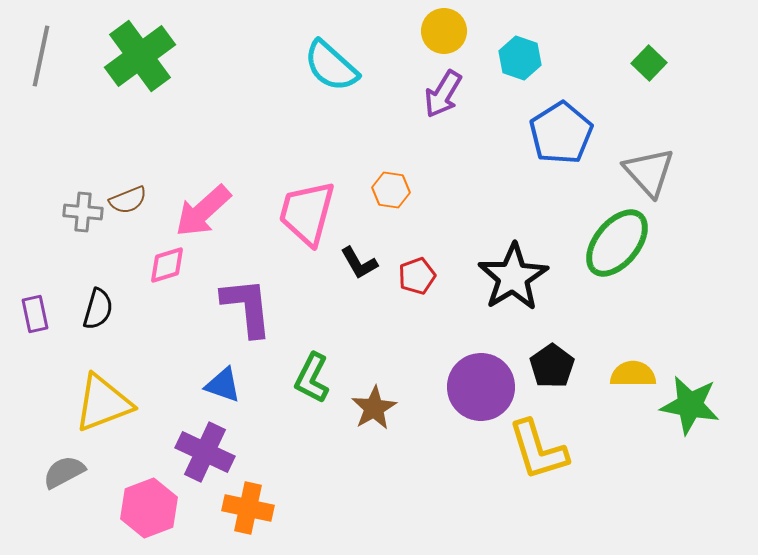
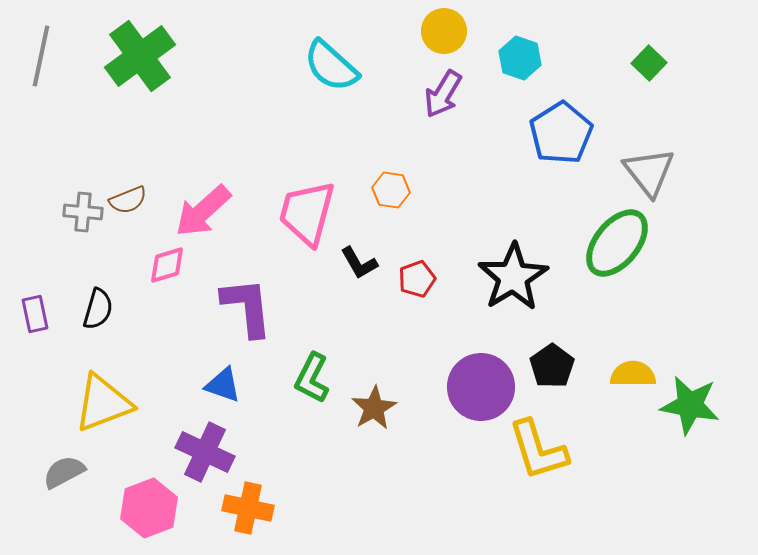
gray triangle: rotated 4 degrees clockwise
red pentagon: moved 3 px down
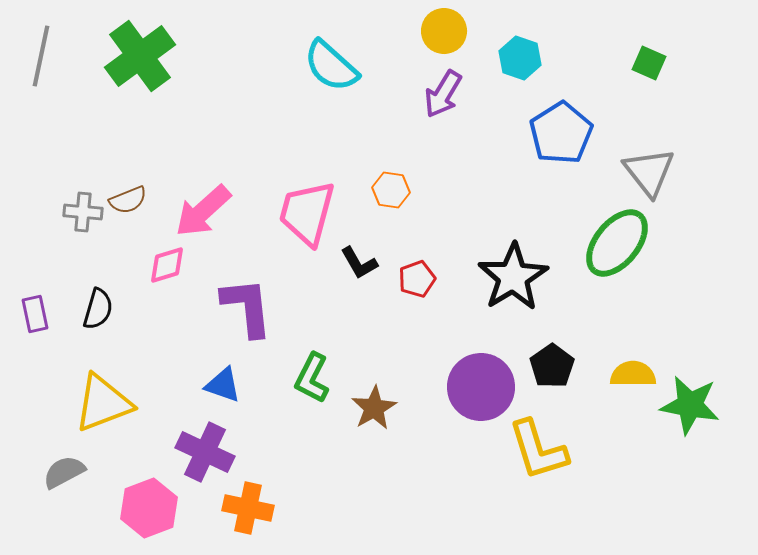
green square: rotated 20 degrees counterclockwise
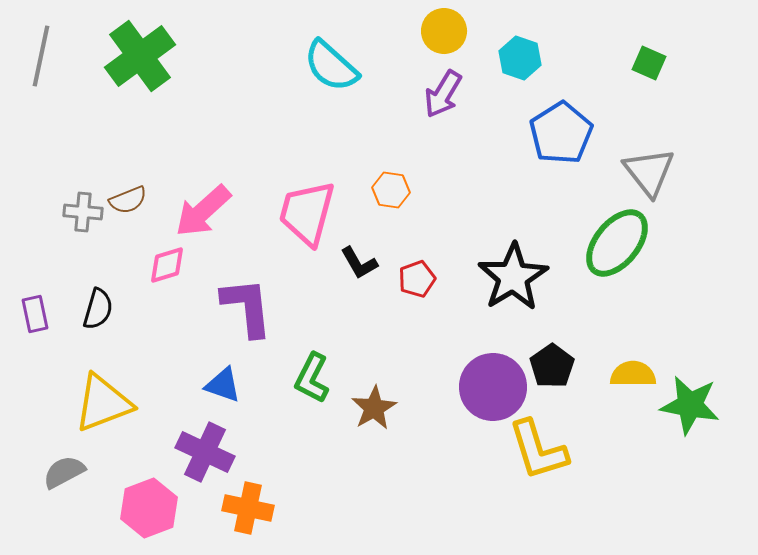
purple circle: moved 12 px right
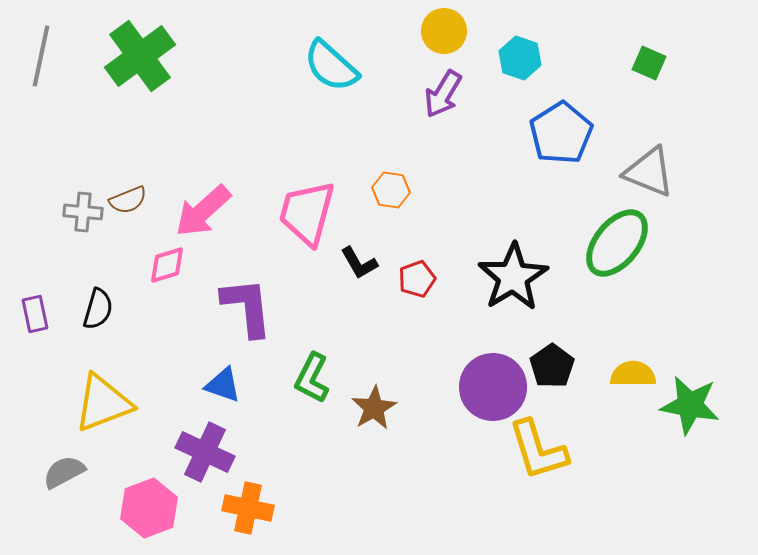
gray triangle: rotated 30 degrees counterclockwise
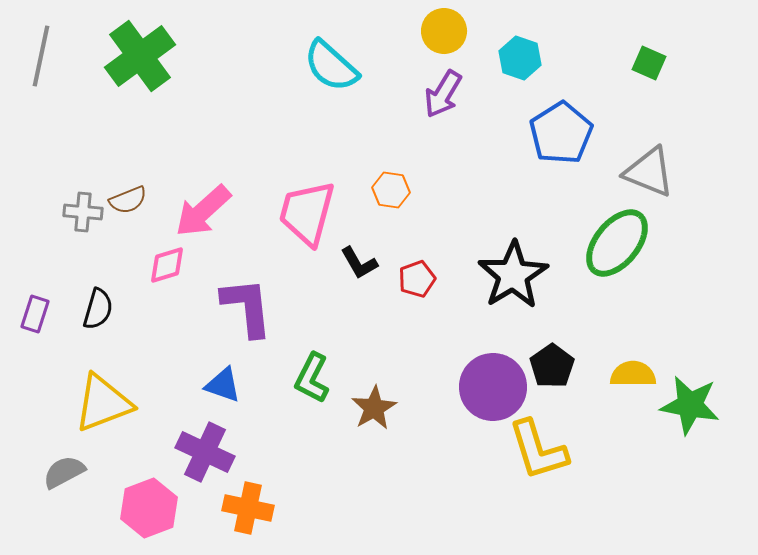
black star: moved 2 px up
purple rectangle: rotated 30 degrees clockwise
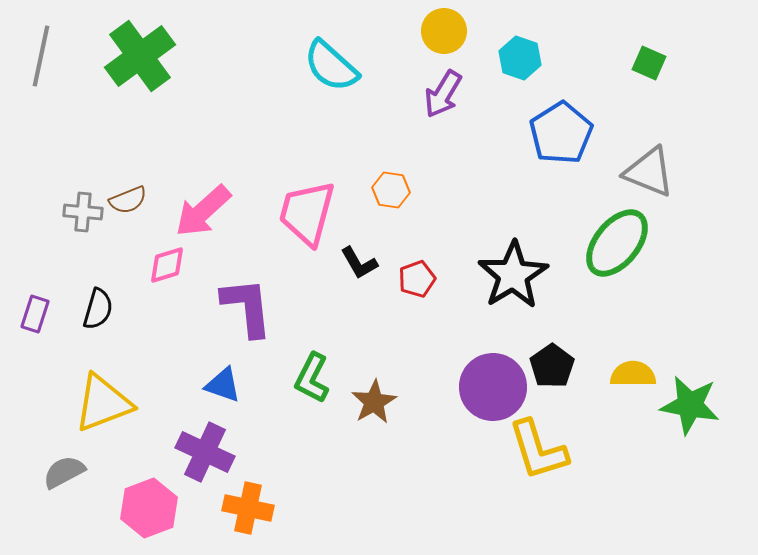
brown star: moved 6 px up
